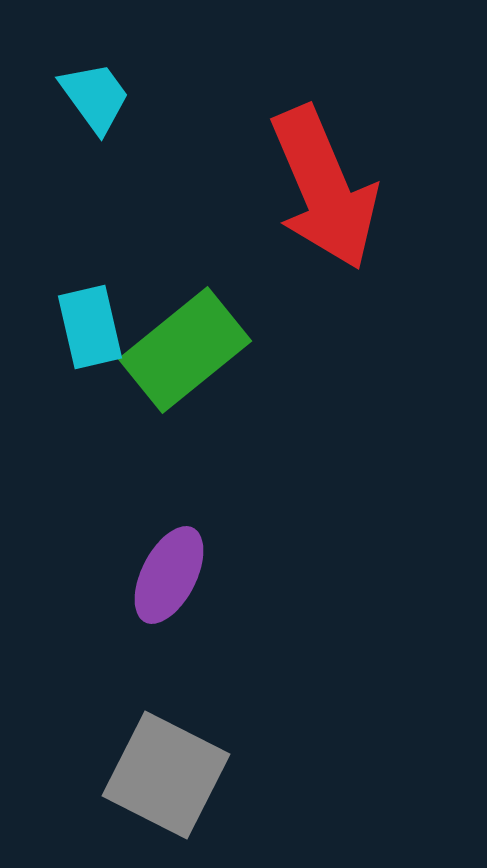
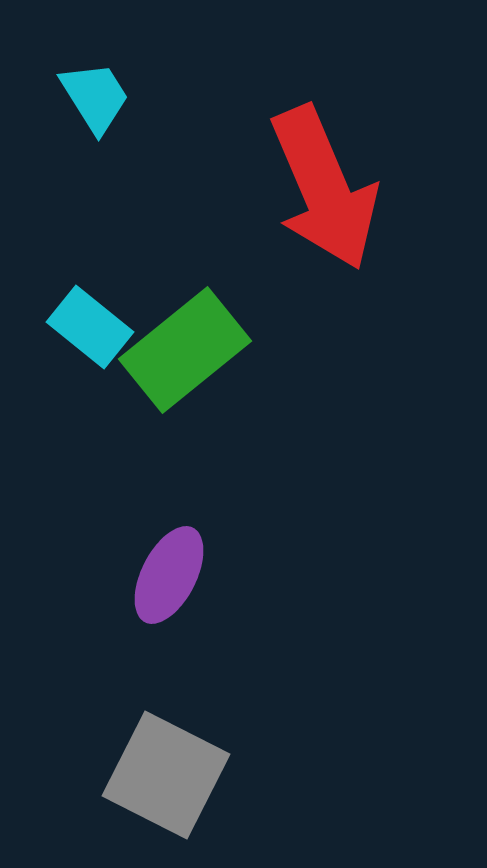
cyan trapezoid: rotated 4 degrees clockwise
cyan rectangle: rotated 38 degrees counterclockwise
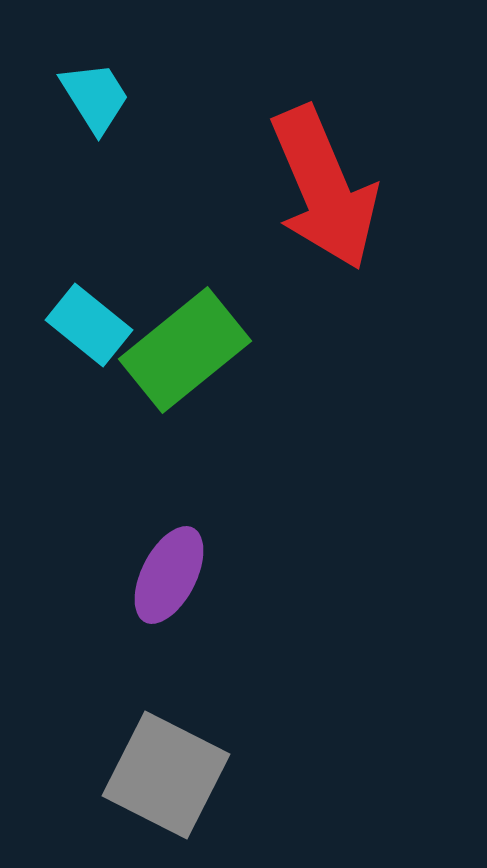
cyan rectangle: moved 1 px left, 2 px up
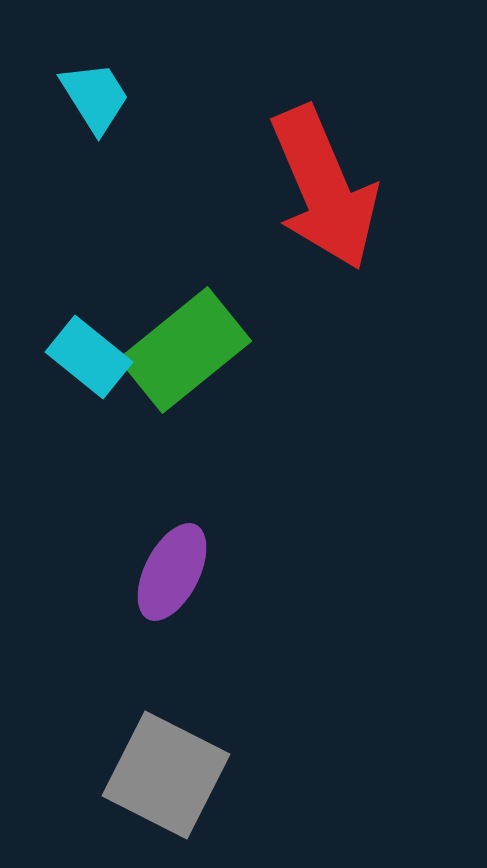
cyan rectangle: moved 32 px down
purple ellipse: moved 3 px right, 3 px up
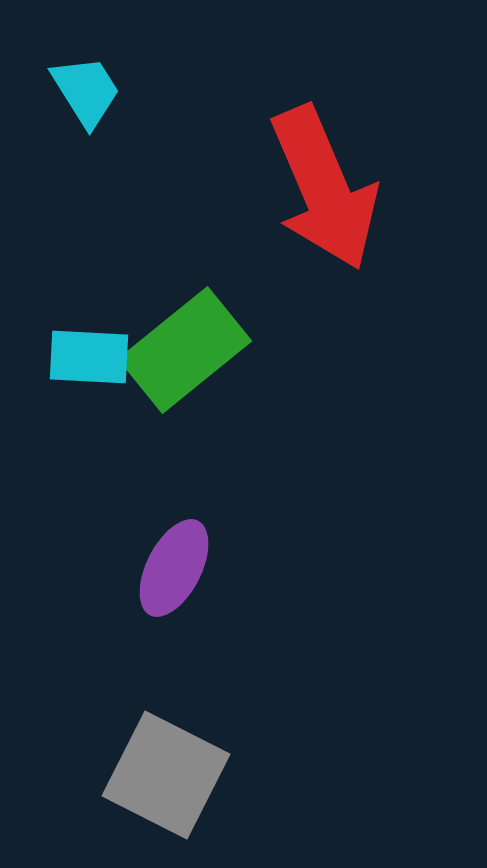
cyan trapezoid: moved 9 px left, 6 px up
cyan rectangle: rotated 36 degrees counterclockwise
purple ellipse: moved 2 px right, 4 px up
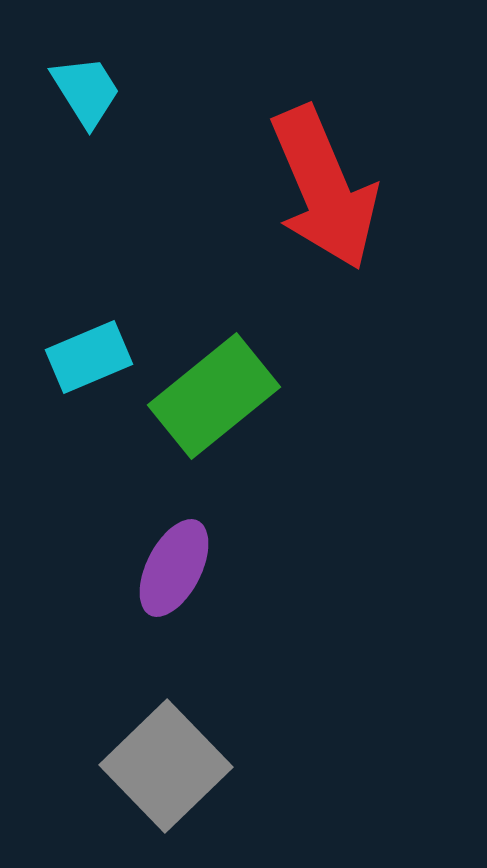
green rectangle: moved 29 px right, 46 px down
cyan rectangle: rotated 26 degrees counterclockwise
gray square: moved 9 px up; rotated 19 degrees clockwise
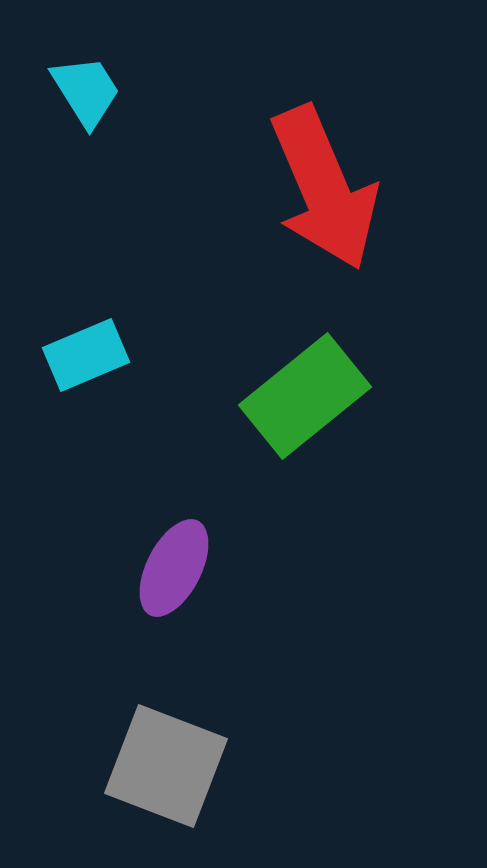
cyan rectangle: moved 3 px left, 2 px up
green rectangle: moved 91 px right
gray square: rotated 25 degrees counterclockwise
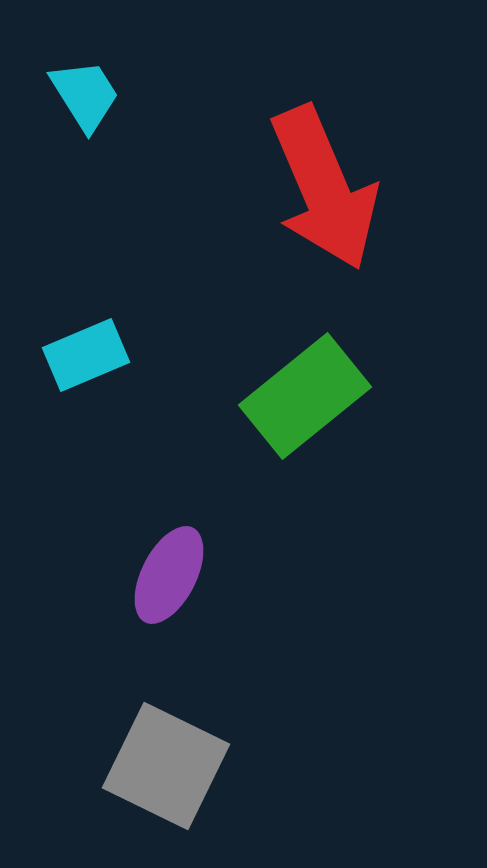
cyan trapezoid: moved 1 px left, 4 px down
purple ellipse: moved 5 px left, 7 px down
gray square: rotated 5 degrees clockwise
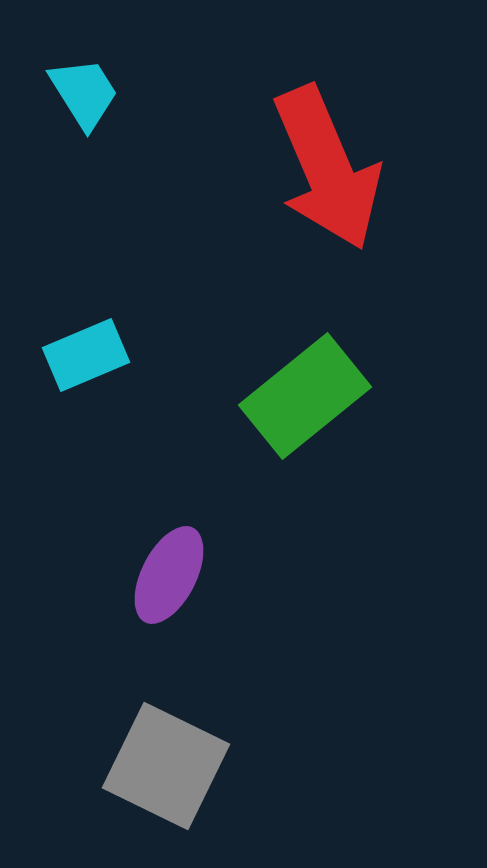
cyan trapezoid: moved 1 px left, 2 px up
red arrow: moved 3 px right, 20 px up
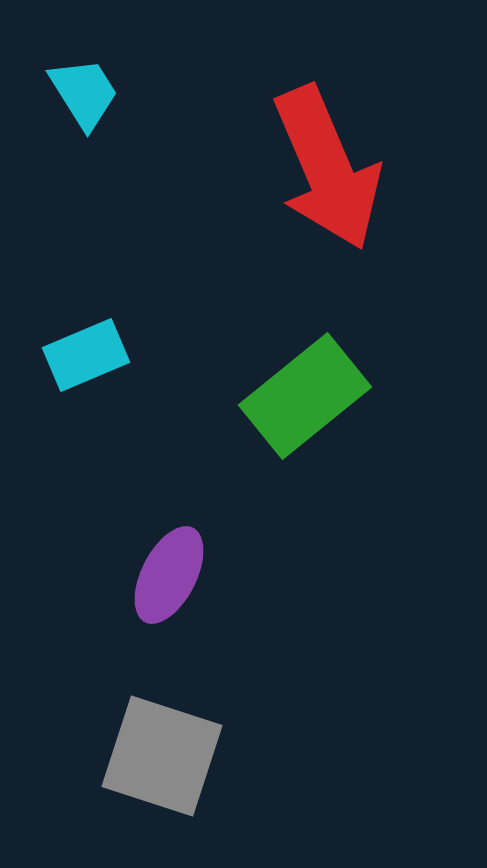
gray square: moved 4 px left, 10 px up; rotated 8 degrees counterclockwise
